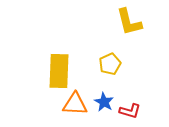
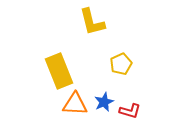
yellow L-shape: moved 37 px left
yellow pentagon: moved 11 px right
yellow rectangle: rotated 24 degrees counterclockwise
blue star: rotated 18 degrees clockwise
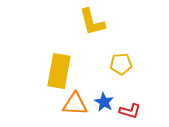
yellow pentagon: rotated 20 degrees clockwise
yellow rectangle: rotated 32 degrees clockwise
blue star: rotated 18 degrees counterclockwise
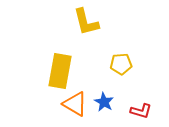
yellow L-shape: moved 6 px left
yellow rectangle: moved 1 px right
orange triangle: rotated 28 degrees clockwise
red L-shape: moved 11 px right
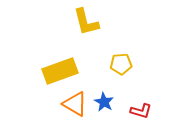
yellow rectangle: rotated 60 degrees clockwise
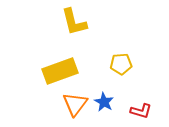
yellow L-shape: moved 12 px left
orange triangle: rotated 36 degrees clockwise
